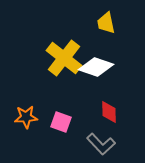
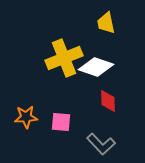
yellow cross: rotated 30 degrees clockwise
red diamond: moved 1 px left, 11 px up
pink square: rotated 15 degrees counterclockwise
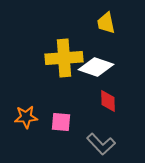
yellow cross: rotated 18 degrees clockwise
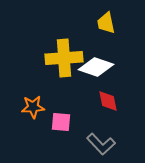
red diamond: rotated 10 degrees counterclockwise
orange star: moved 7 px right, 10 px up
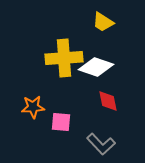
yellow trapezoid: moved 3 px left, 1 px up; rotated 45 degrees counterclockwise
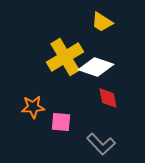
yellow trapezoid: moved 1 px left
yellow cross: moved 1 px right, 1 px up; rotated 27 degrees counterclockwise
red diamond: moved 3 px up
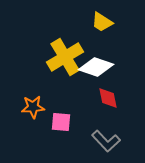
gray L-shape: moved 5 px right, 3 px up
